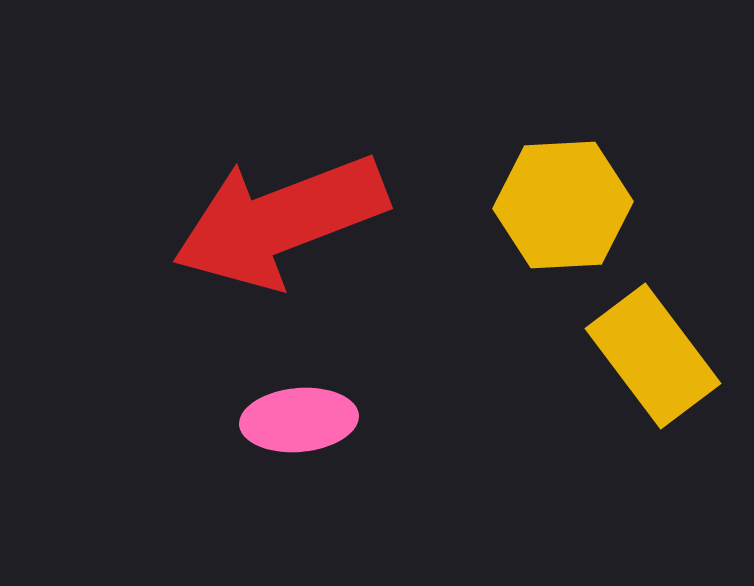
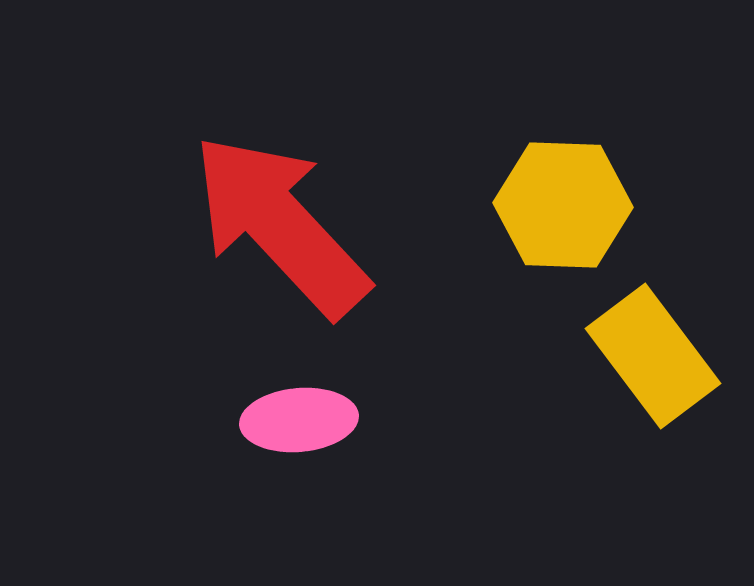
yellow hexagon: rotated 5 degrees clockwise
red arrow: moved 4 px down; rotated 68 degrees clockwise
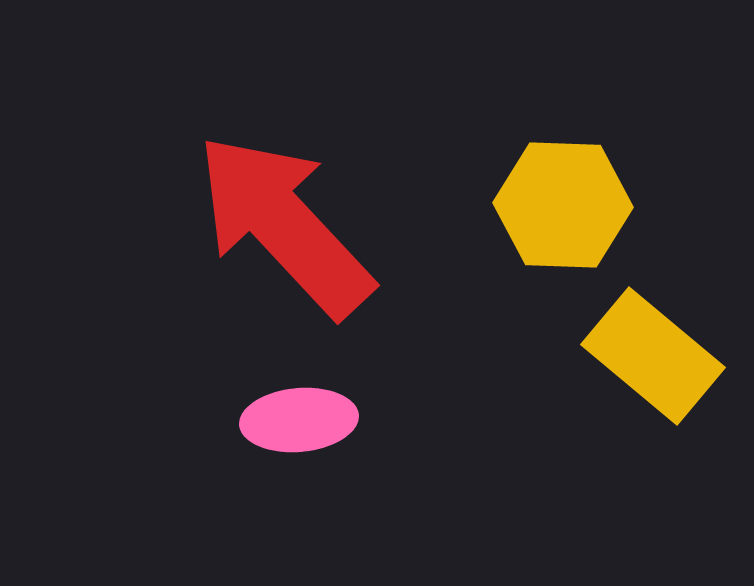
red arrow: moved 4 px right
yellow rectangle: rotated 13 degrees counterclockwise
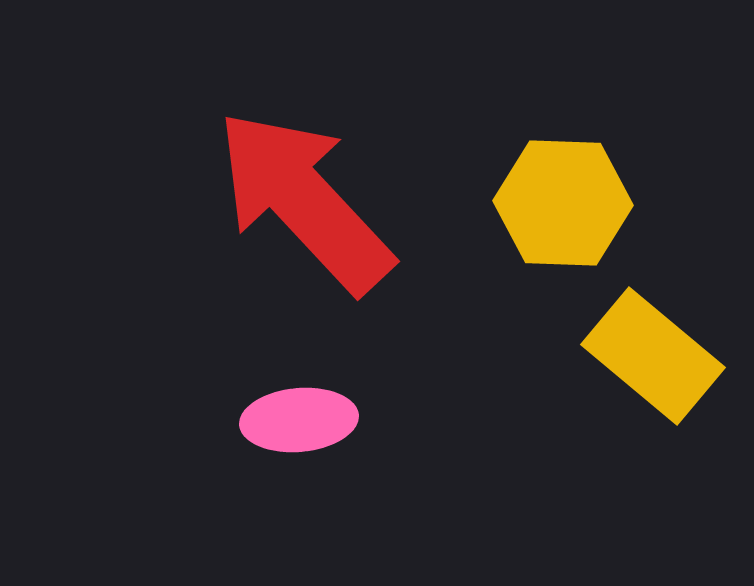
yellow hexagon: moved 2 px up
red arrow: moved 20 px right, 24 px up
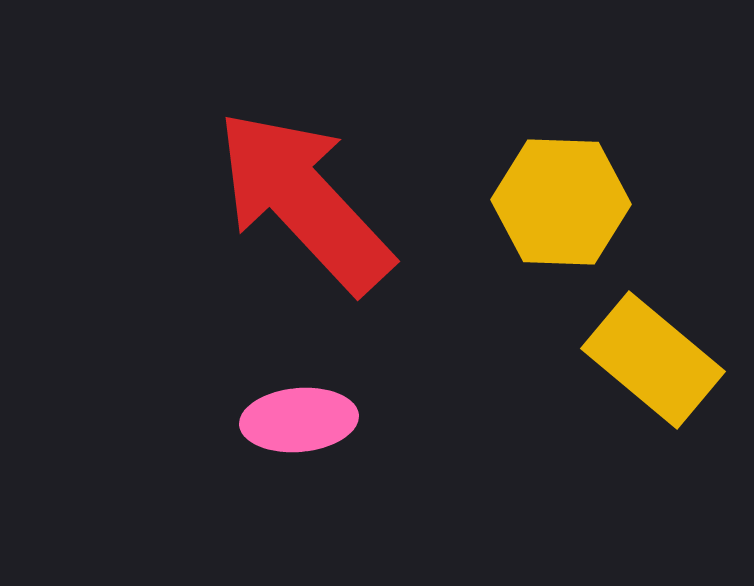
yellow hexagon: moved 2 px left, 1 px up
yellow rectangle: moved 4 px down
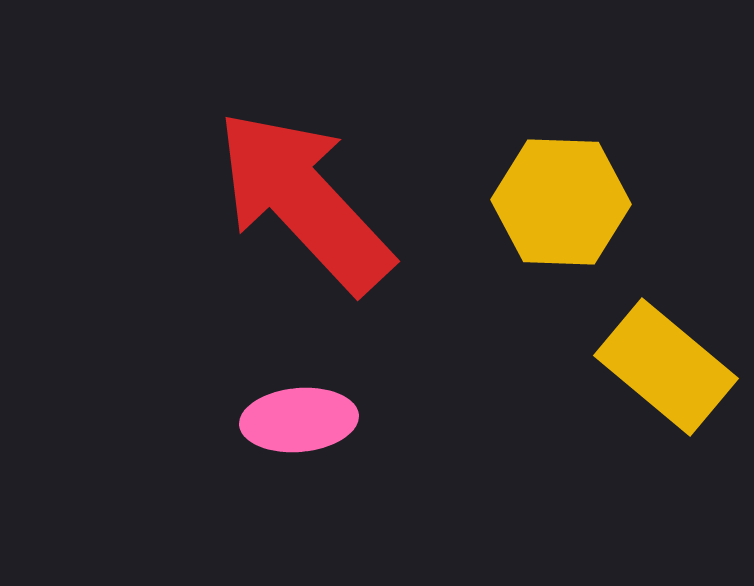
yellow rectangle: moved 13 px right, 7 px down
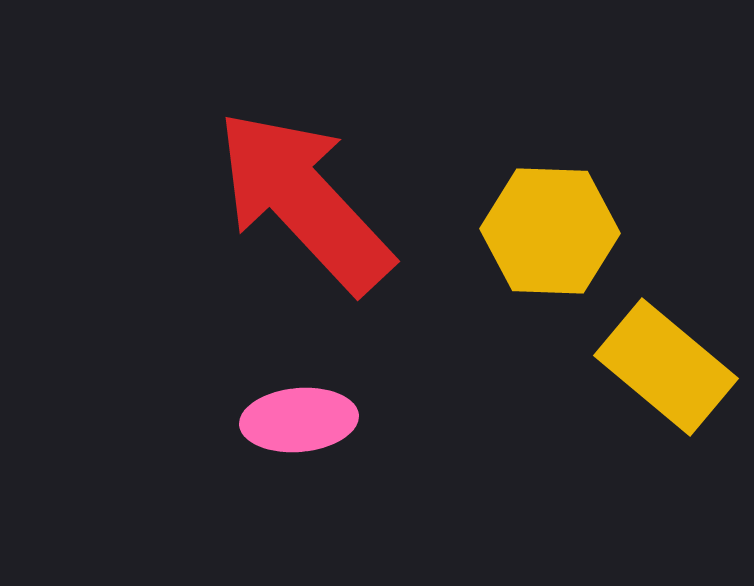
yellow hexagon: moved 11 px left, 29 px down
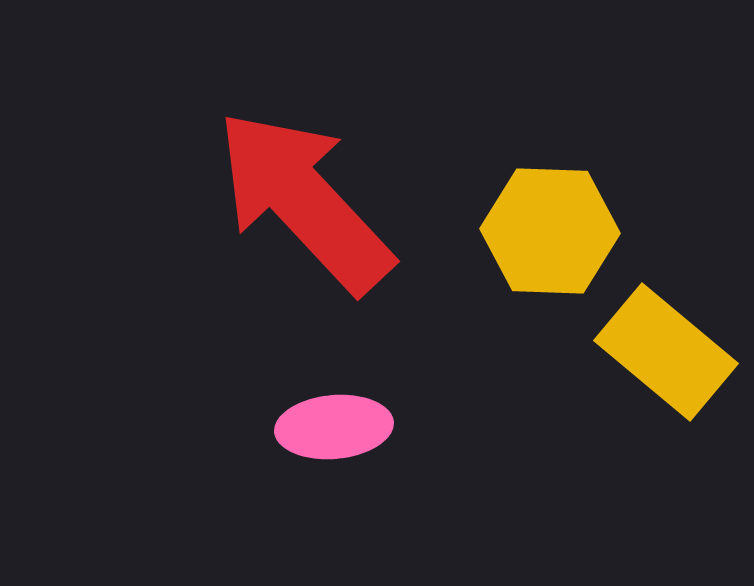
yellow rectangle: moved 15 px up
pink ellipse: moved 35 px right, 7 px down
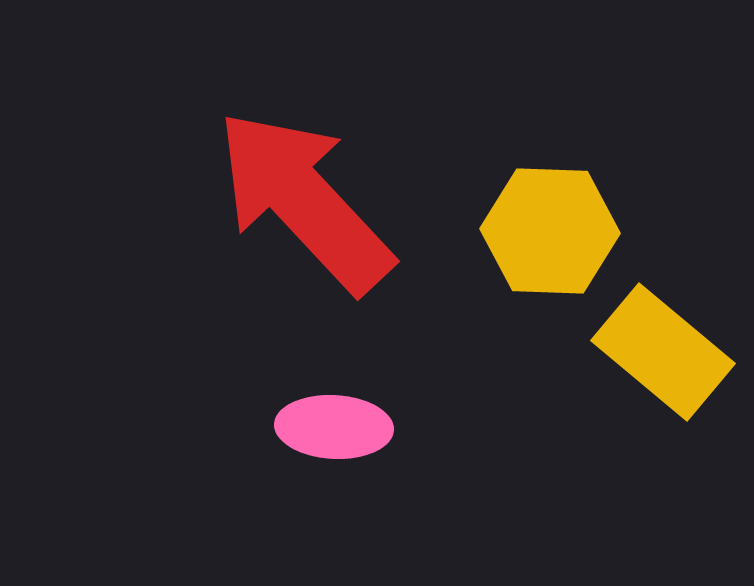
yellow rectangle: moved 3 px left
pink ellipse: rotated 8 degrees clockwise
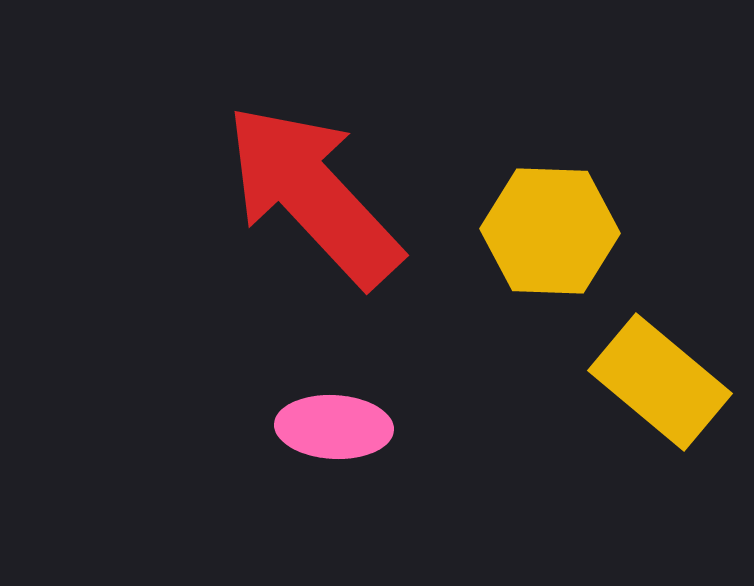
red arrow: moved 9 px right, 6 px up
yellow rectangle: moved 3 px left, 30 px down
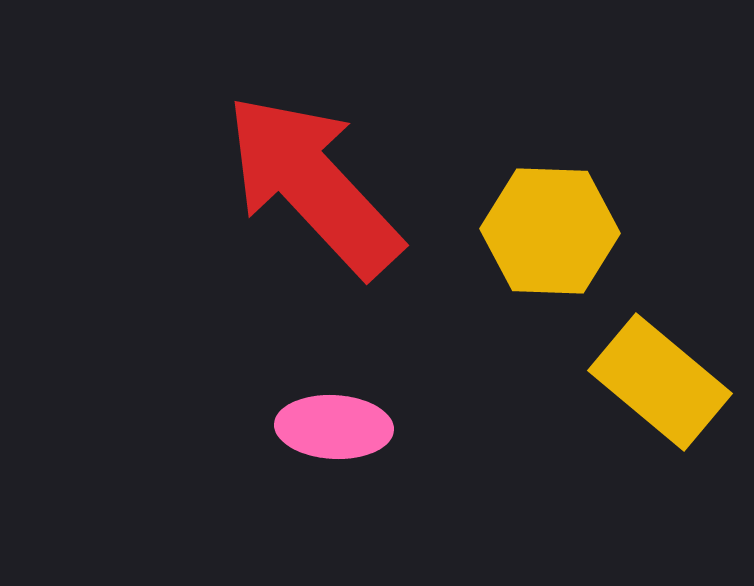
red arrow: moved 10 px up
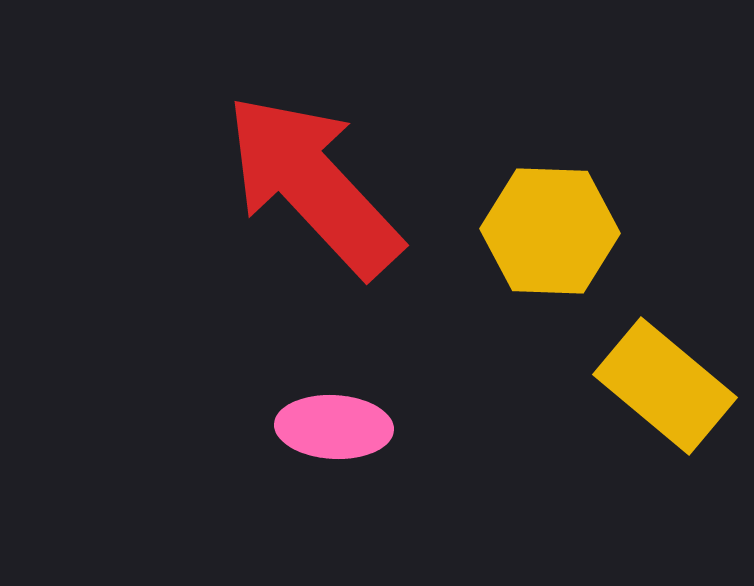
yellow rectangle: moved 5 px right, 4 px down
